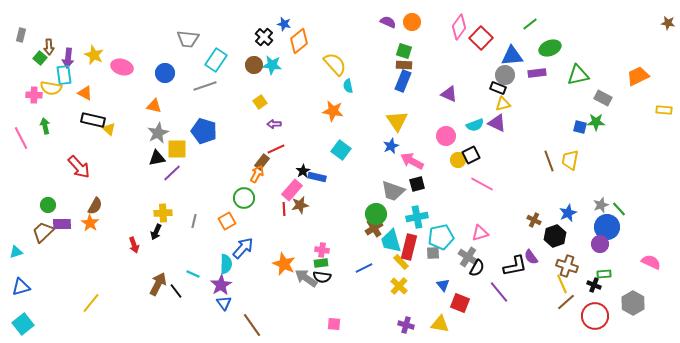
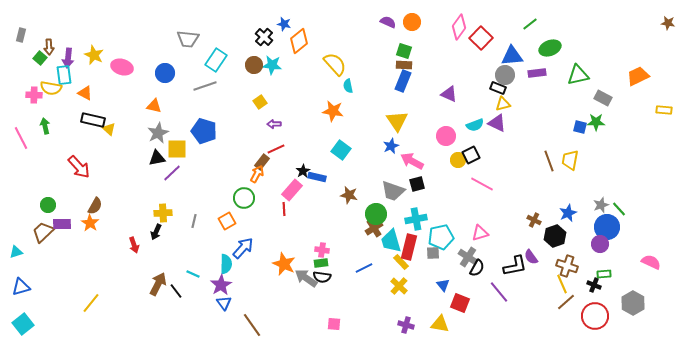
brown star at (300, 205): moved 49 px right, 10 px up; rotated 24 degrees clockwise
cyan cross at (417, 217): moved 1 px left, 2 px down
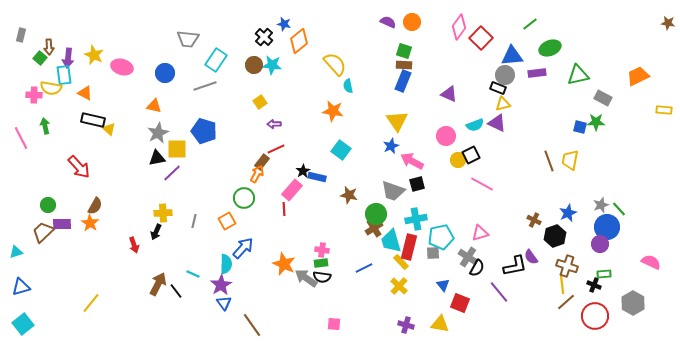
yellow line at (562, 284): rotated 18 degrees clockwise
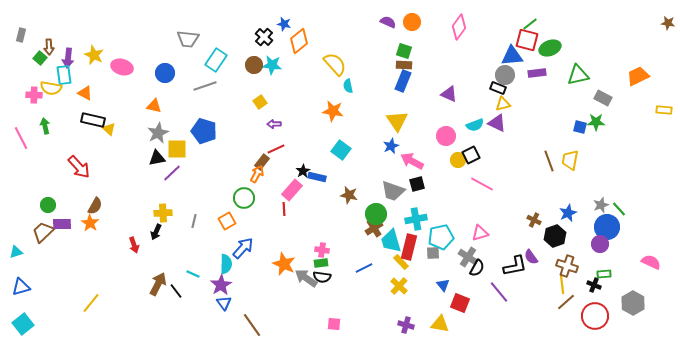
red square at (481, 38): moved 46 px right, 2 px down; rotated 30 degrees counterclockwise
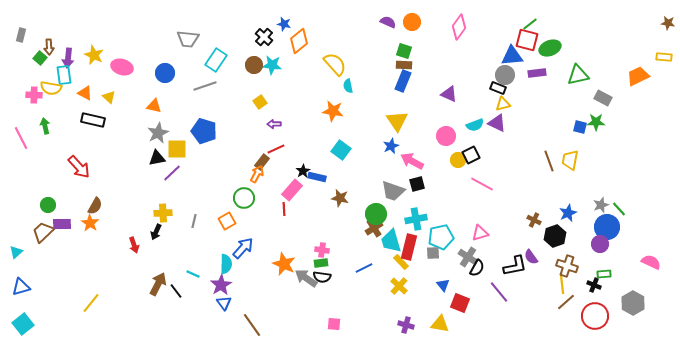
yellow rectangle at (664, 110): moved 53 px up
yellow triangle at (109, 129): moved 32 px up
brown star at (349, 195): moved 9 px left, 3 px down
cyan triangle at (16, 252): rotated 24 degrees counterclockwise
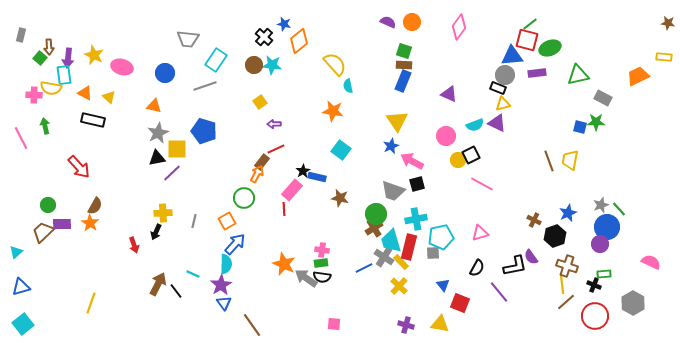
blue arrow at (243, 248): moved 8 px left, 4 px up
gray cross at (468, 257): moved 84 px left
yellow line at (91, 303): rotated 20 degrees counterclockwise
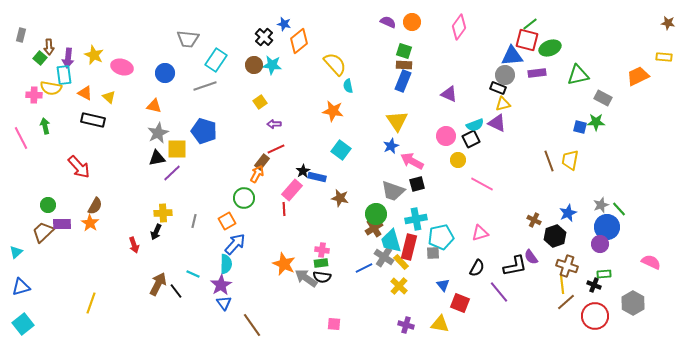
black square at (471, 155): moved 16 px up
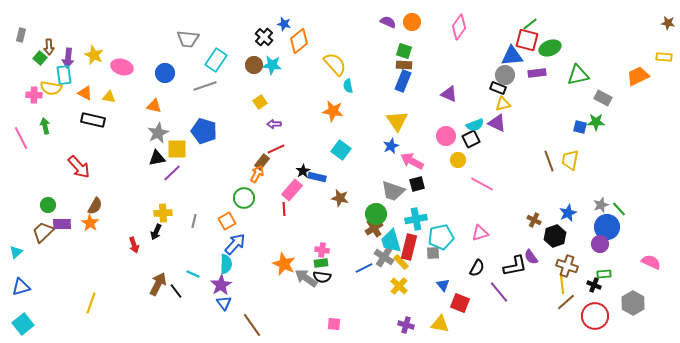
yellow triangle at (109, 97): rotated 32 degrees counterclockwise
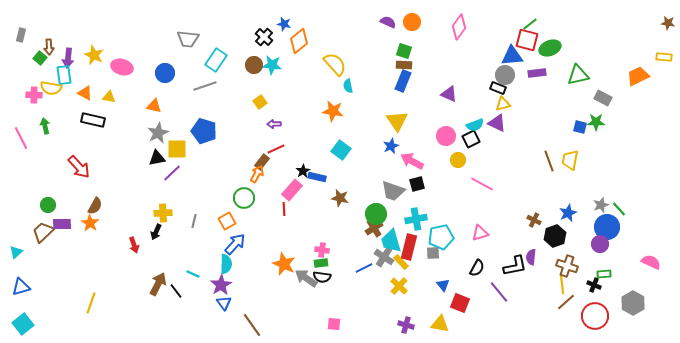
purple semicircle at (531, 257): rotated 42 degrees clockwise
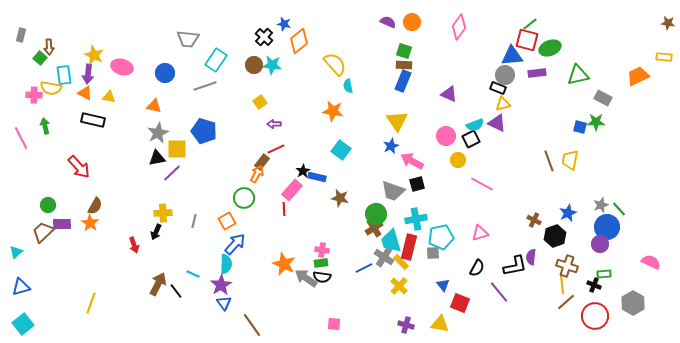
purple arrow at (68, 58): moved 20 px right, 16 px down
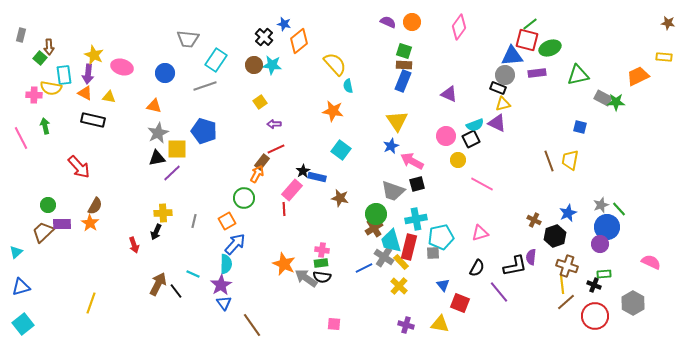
green star at (596, 122): moved 20 px right, 20 px up
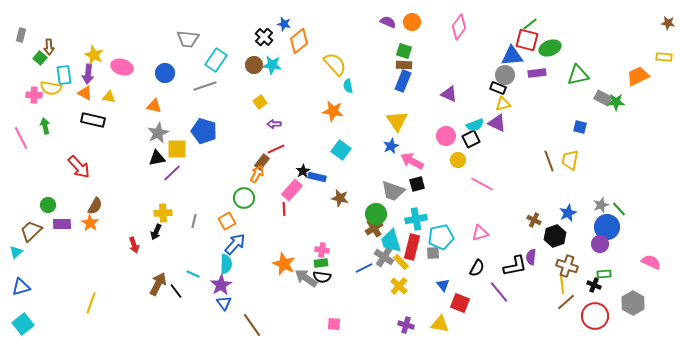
brown trapezoid at (43, 232): moved 12 px left, 1 px up
red rectangle at (409, 247): moved 3 px right
